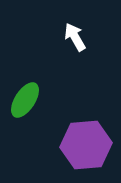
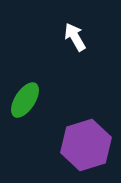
purple hexagon: rotated 12 degrees counterclockwise
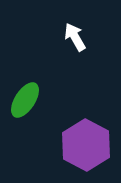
purple hexagon: rotated 15 degrees counterclockwise
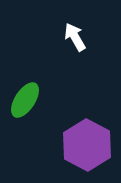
purple hexagon: moved 1 px right
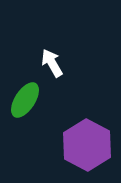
white arrow: moved 23 px left, 26 px down
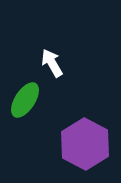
purple hexagon: moved 2 px left, 1 px up
